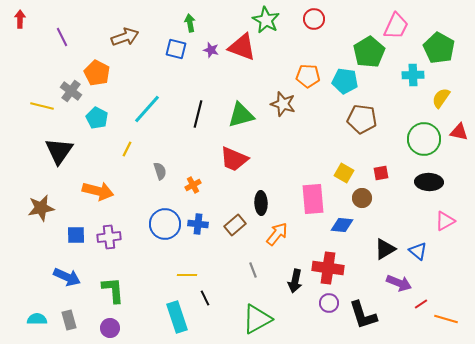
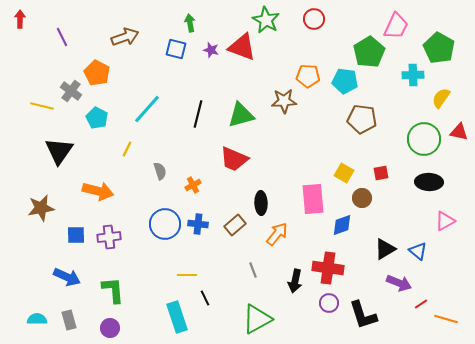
brown star at (283, 104): moved 1 px right, 3 px up; rotated 20 degrees counterclockwise
blue diamond at (342, 225): rotated 25 degrees counterclockwise
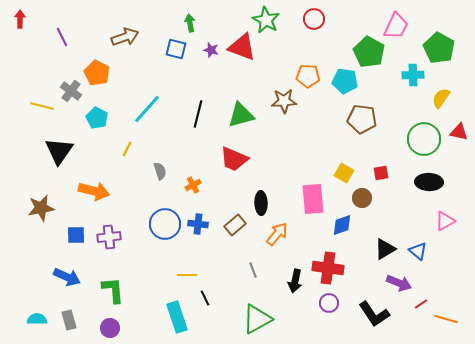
green pentagon at (369, 52): rotated 12 degrees counterclockwise
orange arrow at (98, 191): moved 4 px left
black L-shape at (363, 315): moved 11 px right, 1 px up; rotated 16 degrees counterclockwise
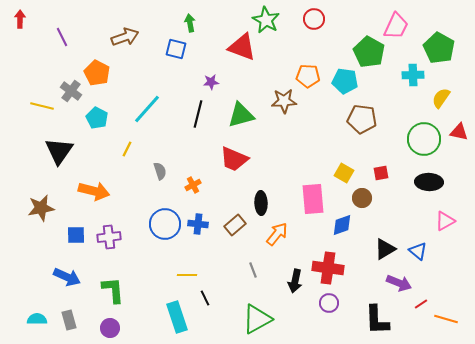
purple star at (211, 50): moved 32 px down; rotated 21 degrees counterclockwise
black L-shape at (374, 314): moved 3 px right, 6 px down; rotated 32 degrees clockwise
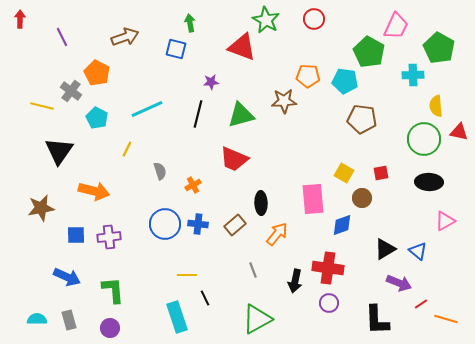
yellow semicircle at (441, 98): moved 5 px left, 8 px down; rotated 40 degrees counterclockwise
cyan line at (147, 109): rotated 24 degrees clockwise
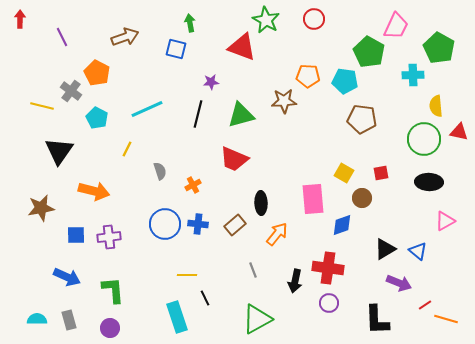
red line at (421, 304): moved 4 px right, 1 px down
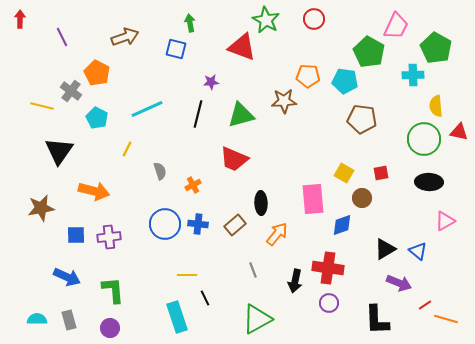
green pentagon at (439, 48): moved 3 px left
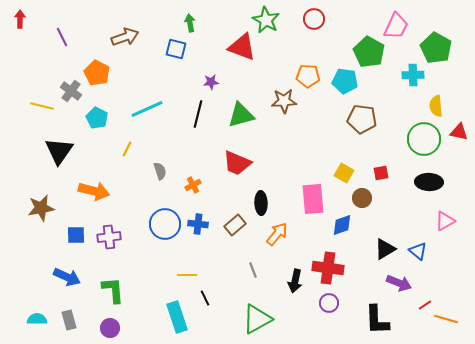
red trapezoid at (234, 159): moved 3 px right, 4 px down
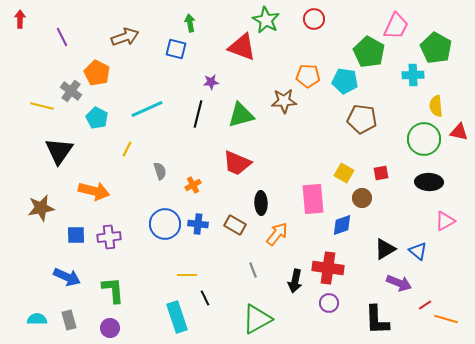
brown rectangle at (235, 225): rotated 70 degrees clockwise
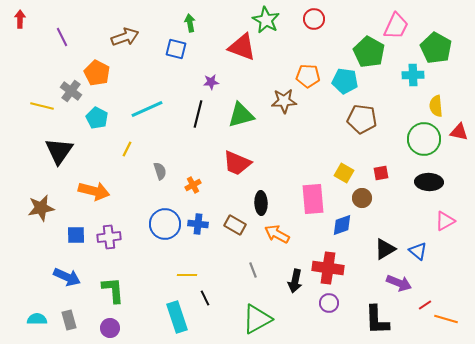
orange arrow at (277, 234): rotated 100 degrees counterclockwise
